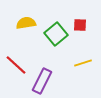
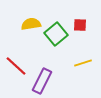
yellow semicircle: moved 5 px right, 1 px down
red line: moved 1 px down
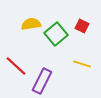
red square: moved 2 px right, 1 px down; rotated 24 degrees clockwise
yellow line: moved 1 px left, 1 px down; rotated 36 degrees clockwise
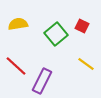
yellow semicircle: moved 13 px left
yellow line: moved 4 px right; rotated 18 degrees clockwise
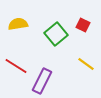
red square: moved 1 px right, 1 px up
red line: rotated 10 degrees counterclockwise
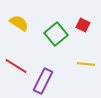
yellow semicircle: moved 1 px right, 1 px up; rotated 42 degrees clockwise
yellow line: rotated 30 degrees counterclockwise
purple rectangle: moved 1 px right
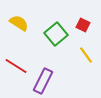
yellow line: moved 9 px up; rotated 48 degrees clockwise
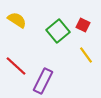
yellow semicircle: moved 2 px left, 3 px up
green square: moved 2 px right, 3 px up
red line: rotated 10 degrees clockwise
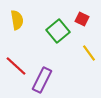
yellow semicircle: rotated 48 degrees clockwise
red square: moved 1 px left, 6 px up
yellow line: moved 3 px right, 2 px up
purple rectangle: moved 1 px left, 1 px up
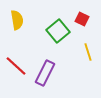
yellow line: moved 1 px left, 1 px up; rotated 18 degrees clockwise
purple rectangle: moved 3 px right, 7 px up
